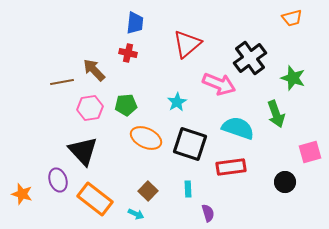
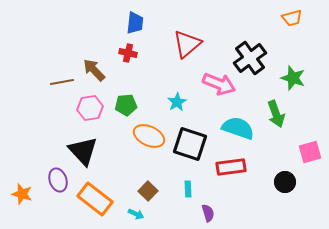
orange ellipse: moved 3 px right, 2 px up
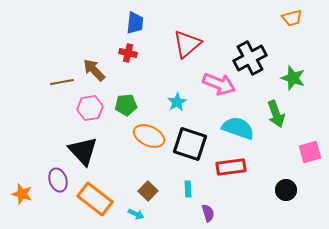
black cross: rotated 8 degrees clockwise
black circle: moved 1 px right, 8 px down
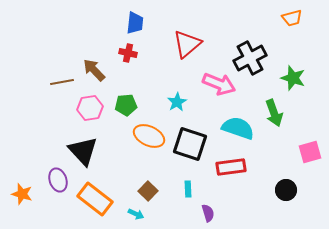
green arrow: moved 2 px left, 1 px up
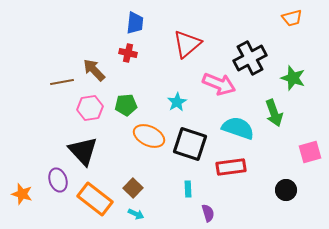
brown square: moved 15 px left, 3 px up
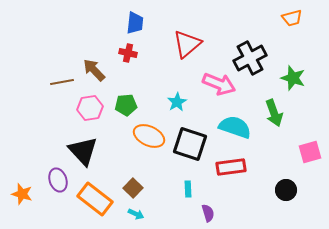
cyan semicircle: moved 3 px left, 1 px up
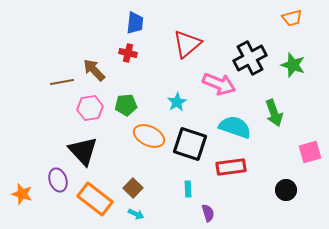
green star: moved 13 px up
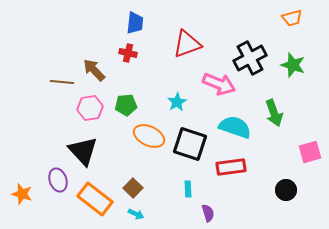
red triangle: rotated 20 degrees clockwise
brown line: rotated 15 degrees clockwise
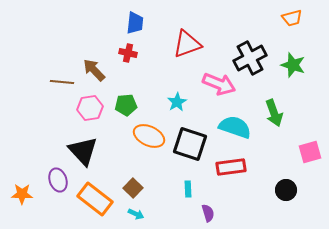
orange star: rotated 15 degrees counterclockwise
